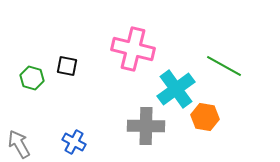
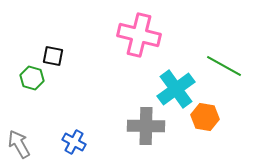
pink cross: moved 6 px right, 14 px up
black square: moved 14 px left, 10 px up
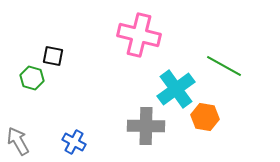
gray arrow: moved 1 px left, 3 px up
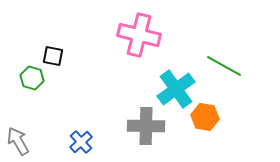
blue cross: moved 7 px right; rotated 20 degrees clockwise
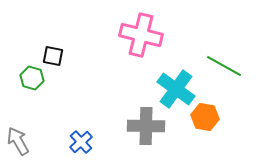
pink cross: moved 2 px right
cyan cross: rotated 18 degrees counterclockwise
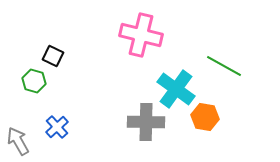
black square: rotated 15 degrees clockwise
green hexagon: moved 2 px right, 3 px down
gray cross: moved 4 px up
blue cross: moved 24 px left, 15 px up
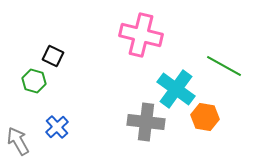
gray cross: rotated 6 degrees clockwise
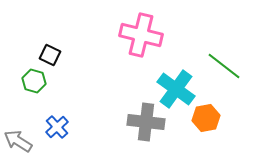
black square: moved 3 px left, 1 px up
green line: rotated 9 degrees clockwise
orange hexagon: moved 1 px right, 1 px down; rotated 20 degrees counterclockwise
gray arrow: rotated 28 degrees counterclockwise
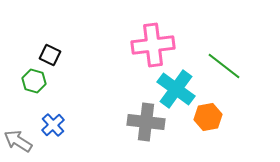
pink cross: moved 12 px right, 10 px down; rotated 21 degrees counterclockwise
orange hexagon: moved 2 px right, 1 px up
blue cross: moved 4 px left, 2 px up
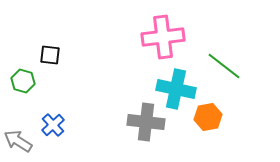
pink cross: moved 10 px right, 8 px up
black square: rotated 20 degrees counterclockwise
green hexagon: moved 11 px left
cyan cross: rotated 24 degrees counterclockwise
